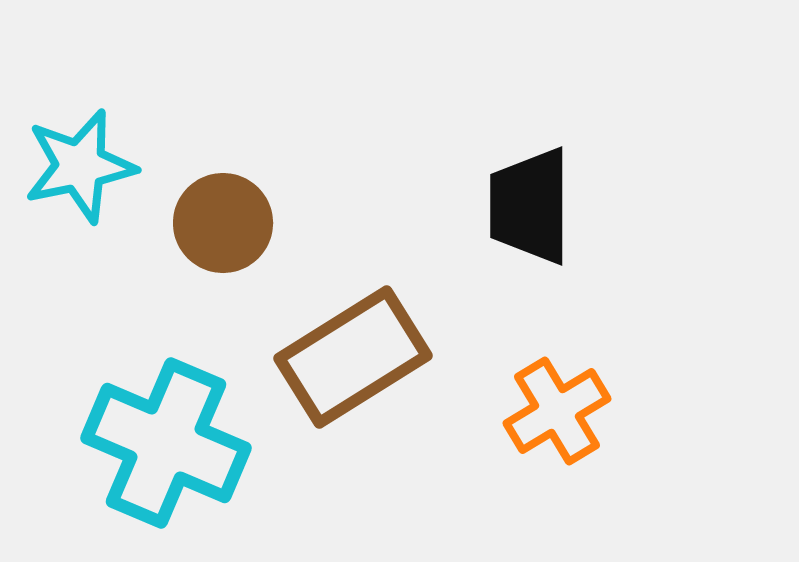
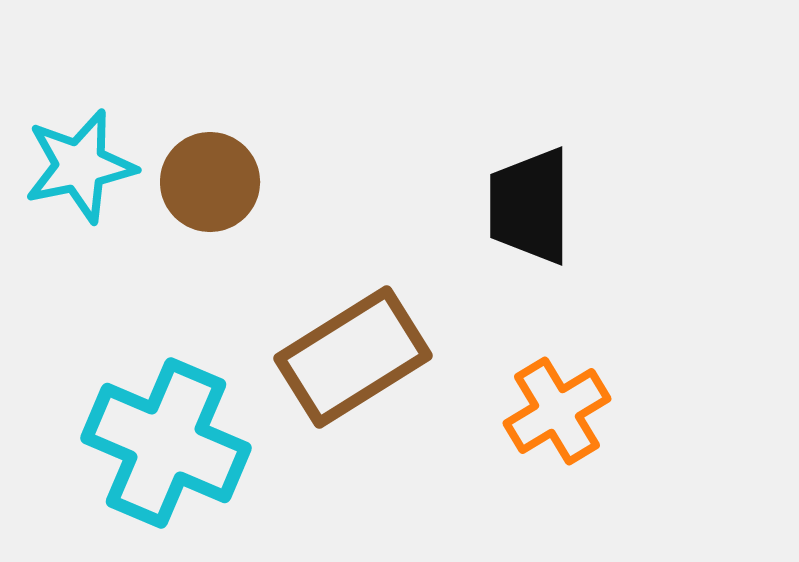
brown circle: moved 13 px left, 41 px up
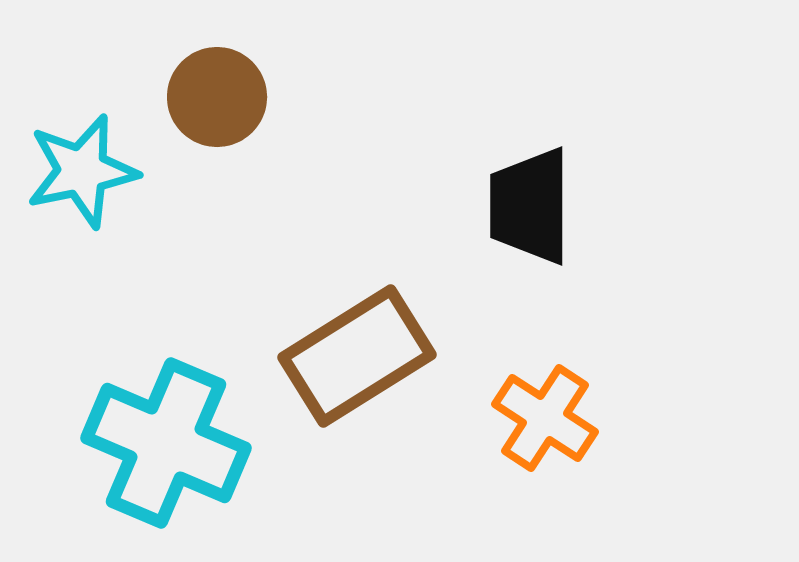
cyan star: moved 2 px right, 5 px down
brown circle: moved 7 px right, 85 px up
brown rectangle: moved 4 px right, 1 px up
orange cross: moved 12 px left, 7 px down; rotated 26 degrees counterclockwise
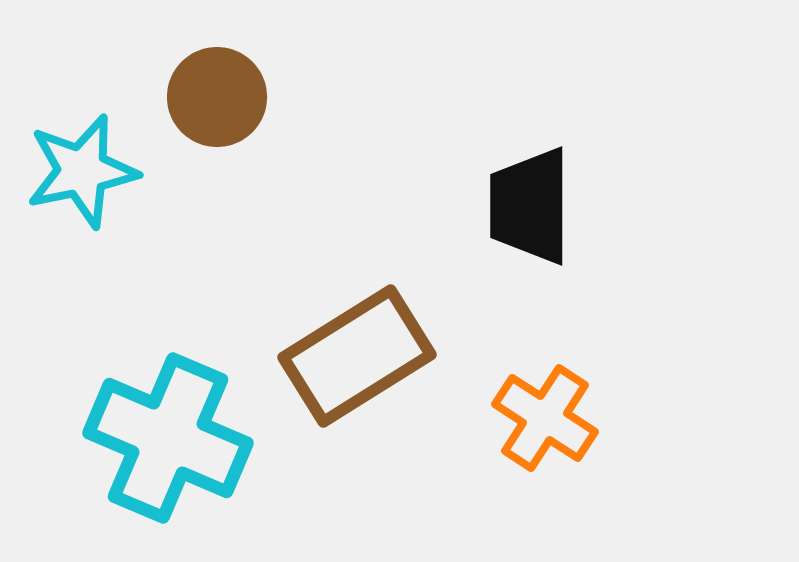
cyan cross: moved 2 px right, 5 px up
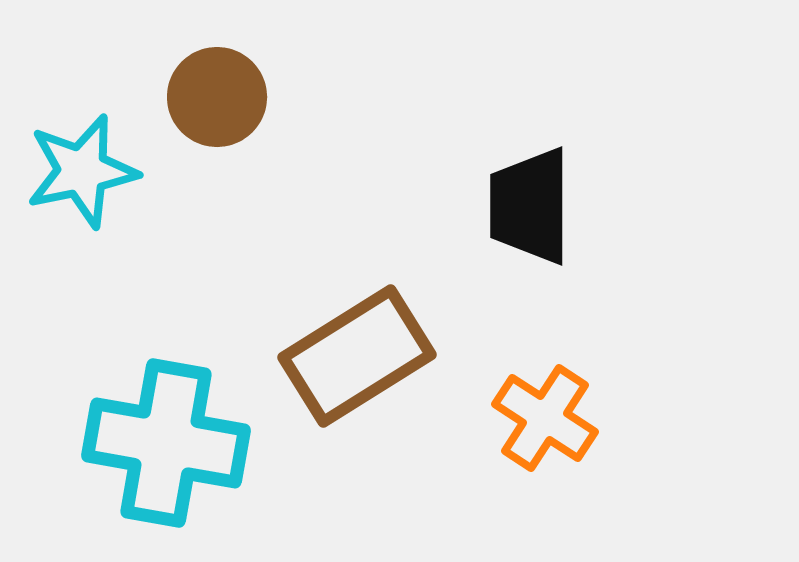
cyan cross: moved 2 px left, 5 px down; rotated 13 degrees counterclockwise
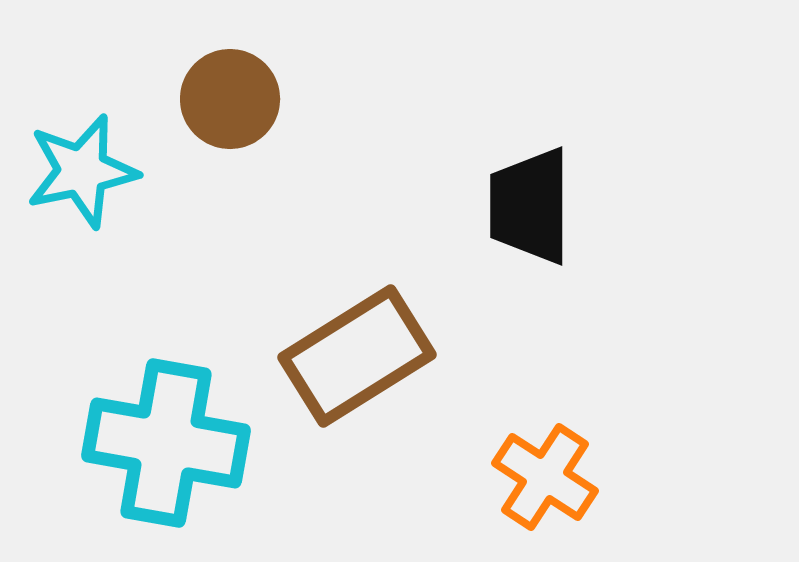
brown circle: moved 13 px right, 2 px down
orange cross: moved 59 px down
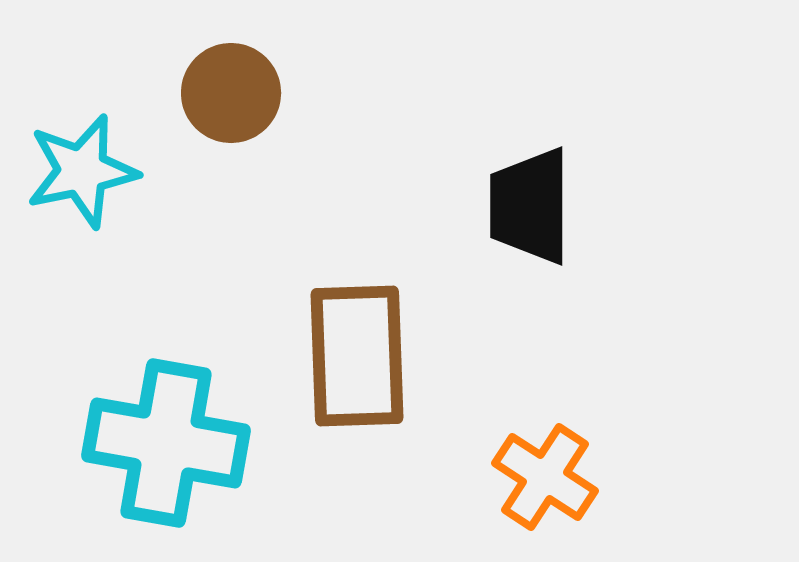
brown circle: moved 1 px right, 6 px up
brown rectangle: rotated 60 degrees counterclockwise
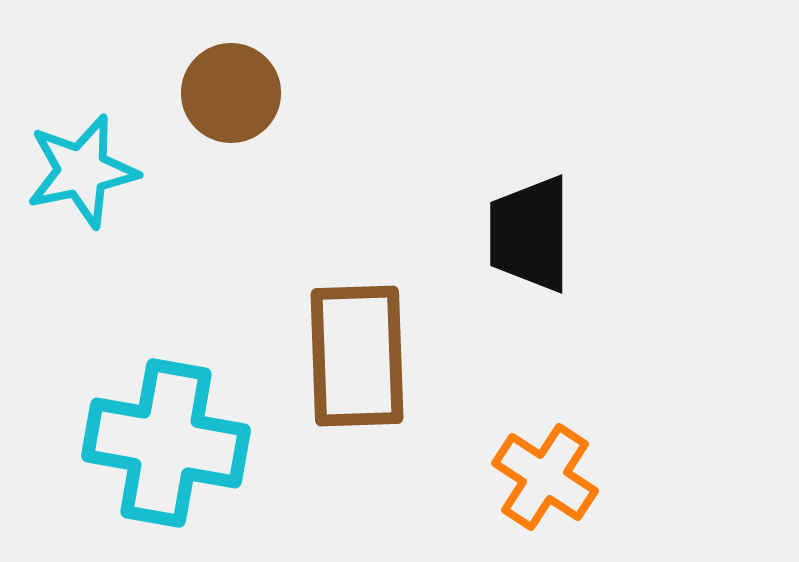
black trapezoid: moved 28 px down
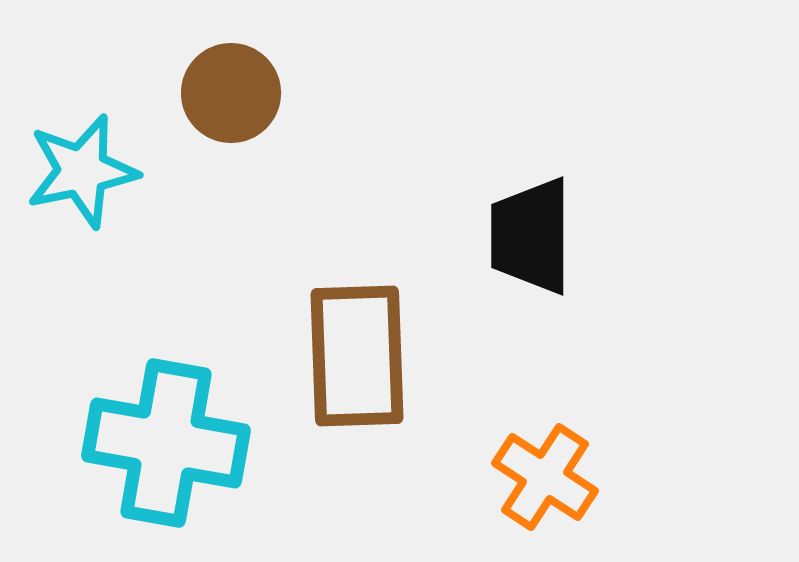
black trapezoid: moved 1 px right, 2 px down
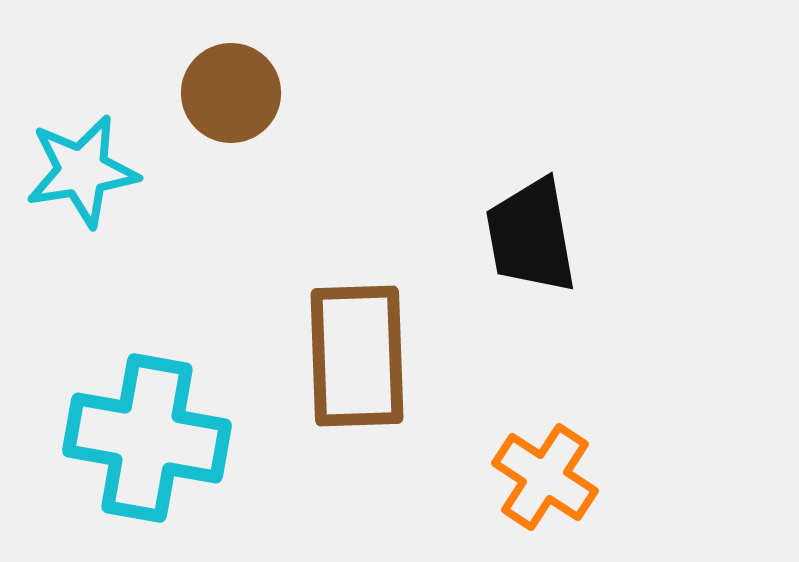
cyan star: rotated 3 degrees clockwise
black trapezoid: rotated 10 degrees counterclockwise
cyan cross: moved 19 px left, 5 px up
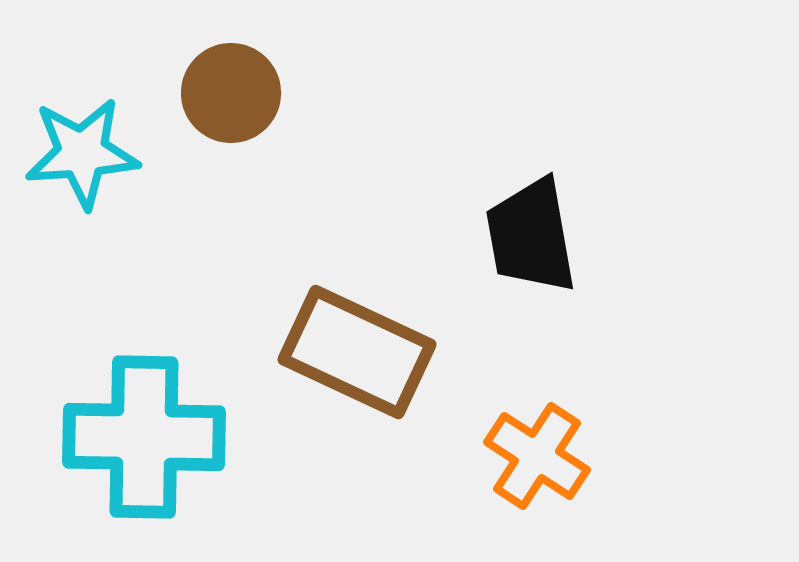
cyan star: moved 18 px up; rotated 5 degrees clockwise
brown rectangle: moved 4 px up; rotated 63 degrees counterclockwise
cyan cross: moved 3 px left, 1 px up; rotated 9 degrees counterclockwise
orange cross: moved 8 px left, 21 px up
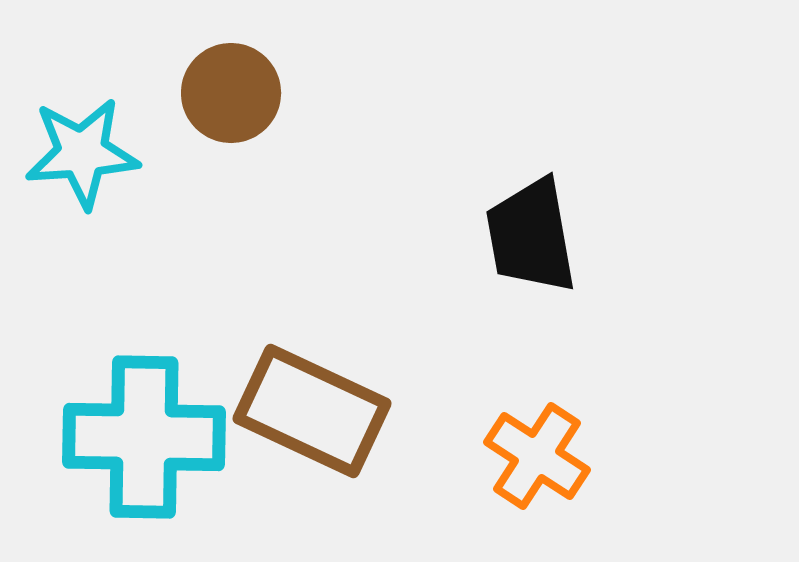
brown rectangle: moved 45 px left, 59 px down
